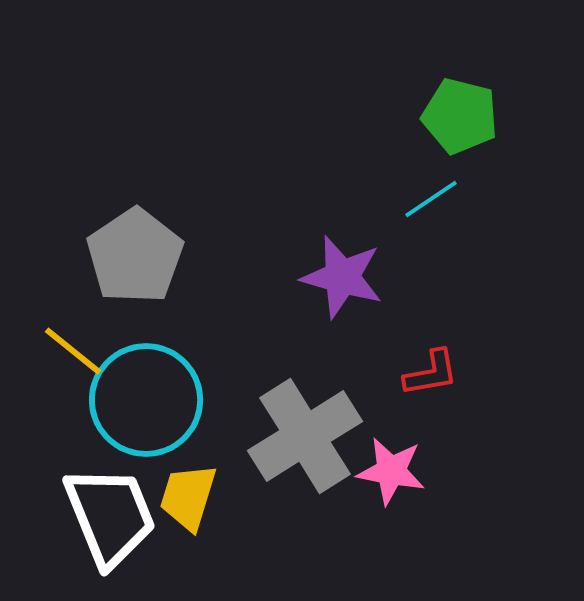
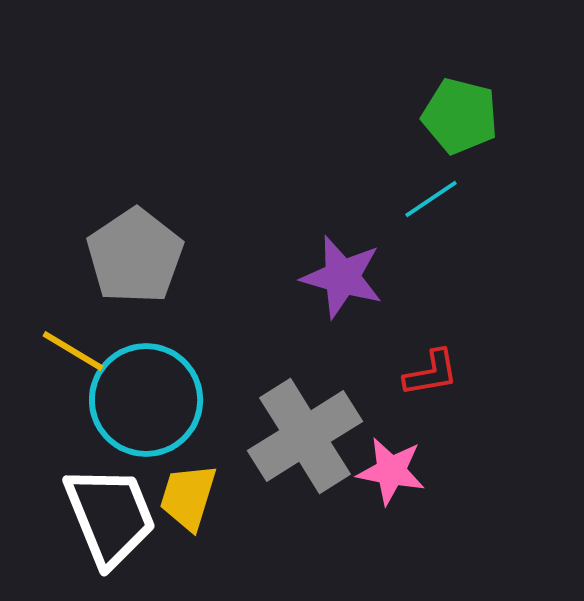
yellow line: rotated 8 degrees counterclockwise
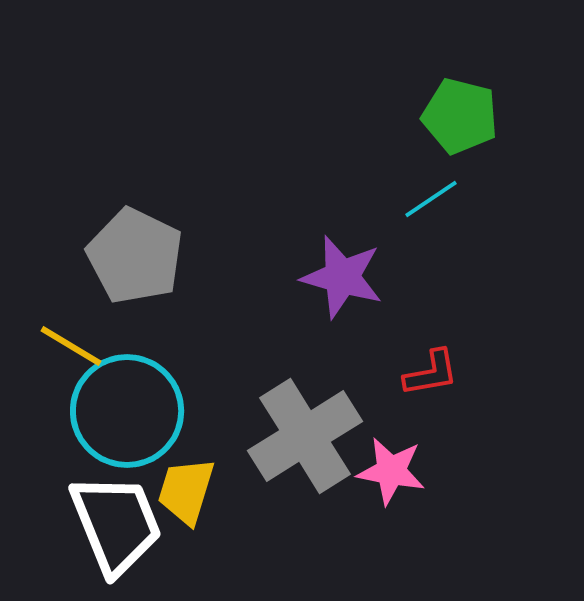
gray pentagon: rotated 12 degrees counterclockwise
yellow line: moved 2 px left, 5 px up
cyan circle: moved 19 px left, 11 px down
yellow trapezoid: moved 2 px left, 6 px up
white trapezoid: moved 6 px right, 8 px down
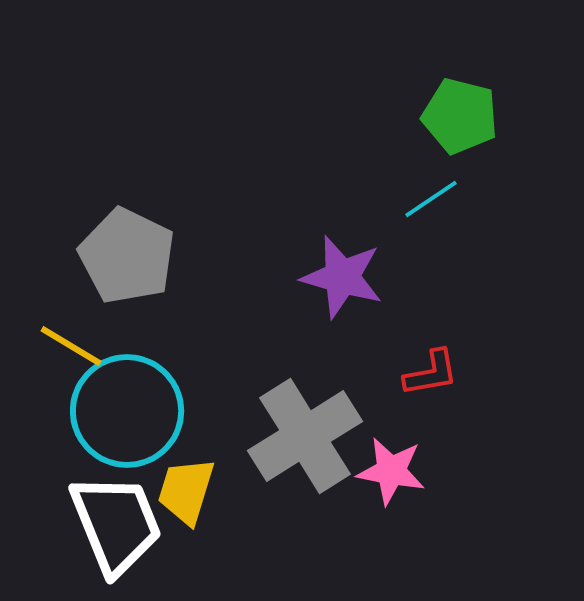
gray pentagon: moved 8 px left
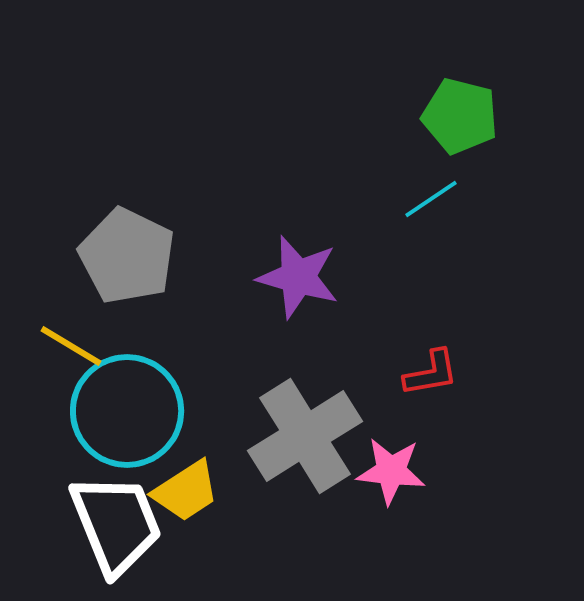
purple star: moved 44 px left
pink star: rotated 4 degrees counterclockwise
yellow trapezoid: rotated 140 degrees counterclockwise
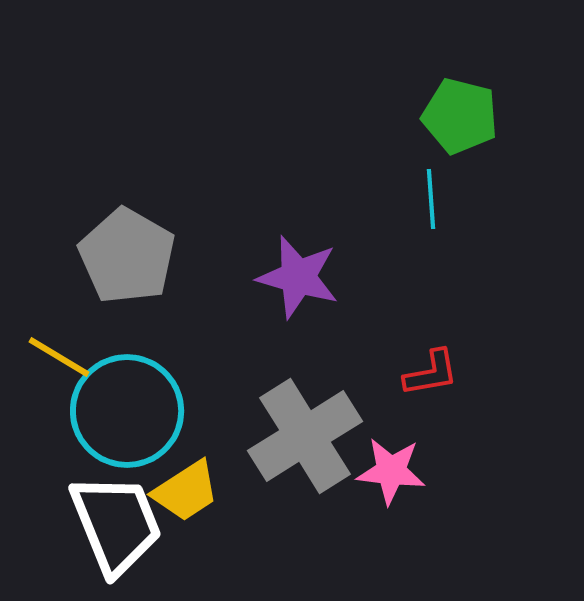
cyan line: rotated 60 degrees counterclockwise
gray pentagon: rotated 4 degrees clockwise
yellow line: moved 12 px left, 11 px down
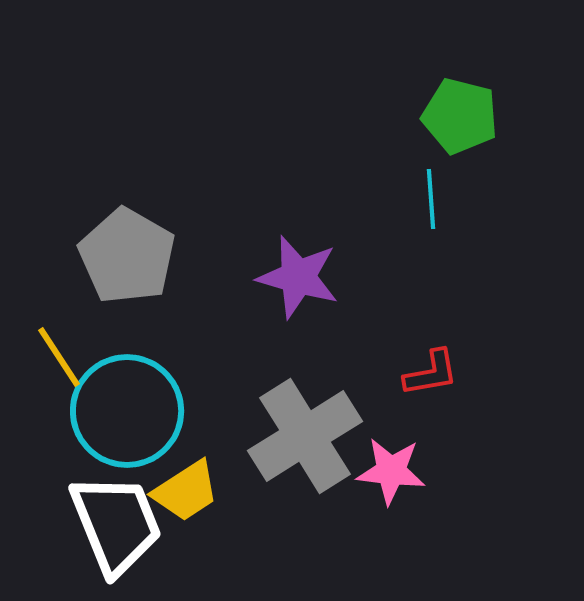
yellow line: rotated 26 degrees clockwise
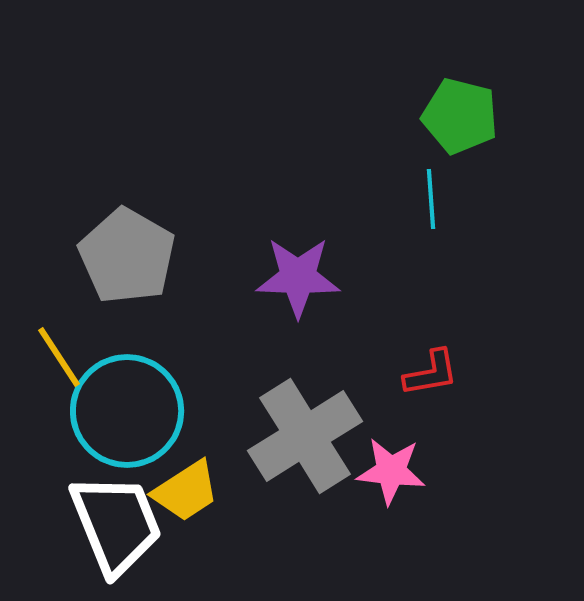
purple star: rotated 14 degrees counterclockwise
